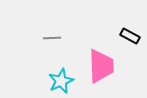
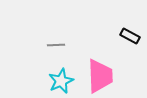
gray line: moved 4 px right, 7 px down
pink trapezoid: moved 1 px left, 10 px down
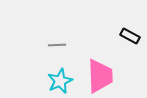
gray line: moved 1 px right
cyan star: moved 1 px left
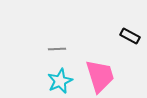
gray line: moved 4 px down
pink trapezoid: rotated 15 degrees counterclockwise
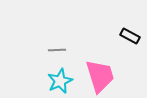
gray line: moved 1 px down
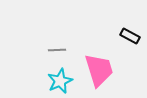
pink trapezoid: moved 1 px left, 6 px up
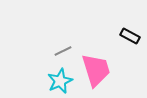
gray line: moved 6 px right, 1 px down; rotated 24 degrees counterclockwise
pink trapezoid: moved 3 px left
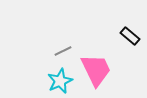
black rectangle: rotated 12 degrees clockwise
pink trapezoid: rotated 9 degrees counterclockwise
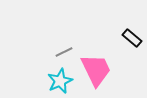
black rectangle: moved 2 px right, 2 px down
gray line: moved 1 px right, 1 px down
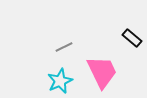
gray line: moved 5 px up
pink trapezoid: moved 6 px right, 2 px down
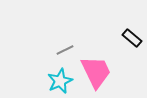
gray line: moved 1 px right, 3 px down
pink trapezoid: moved 6 px left
